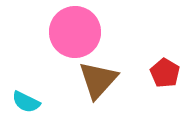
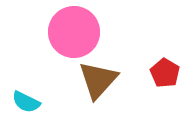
pink circle: moved 1 px left
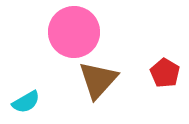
cyan semicircle: rotated 56 degrees counterclockwise
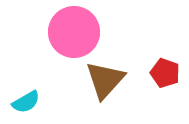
red pentagon: rotated 12 degrees counterclockwise
brown triangle: moved 7 px right
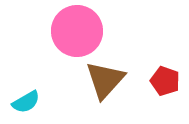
pink circle: moved 3 px right, 1 px up
red pentagon: moved 8 px down
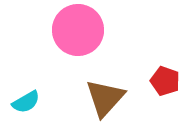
pink circle: moved 1 px right, 1 px up
brown triangle: moved 18 px down
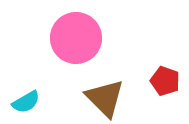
pink circle: moved 2 px left, 8 px down
brown triangle: rotated 27 degrees counterclockwise
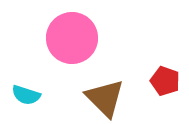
pink circle: moved 4 px left
cyan semicircle: moved 7 px up; rotated 48 degrees clockwise
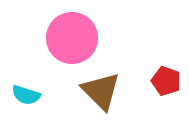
red pentagon: moved 1 px right
brown triangle: moved 4 px left, 7 px up
